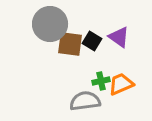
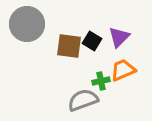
gray circle: moved 23 px left
purple triangle: rotated 40 degrees clockwise
brown square: moved 1 px left, 2 px down
orange trapezoid: moved 2 px right, 14 px up
gray semicircle: moved 2 px left, 1 px up; rotated 12 degrees counterclockwise
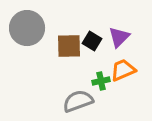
gray circle: moved 4 px down
brown square: rotated 8 degrees counterclockwise
gray semicircle: moved 5 px left, 1 px down
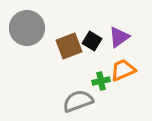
purple triangle: rotated 10 degrees clockwise
brown square: rotated 20 degrees counterclockwise
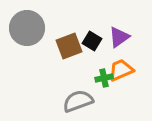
orange trapezoid: moved 2 px left
green cross: moved 3 px right, 3 px up
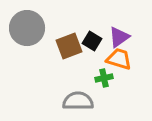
orange trapezoid: moved 2 px left, 11 px up; rotated 40 degrees clockwise
gray semicircle: rotated 20 degrees clockwise
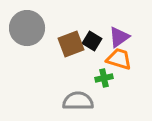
brown square: moved 2 px right, 2 px up
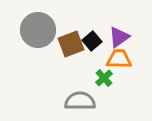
gray circle: moved 11 px right, 2 px down
black square: rotated 18 degrees clockwise
orange trapezoid: rotated 16 degrees counterclockwise
green cross: rotated 30 degrees counterclockwise
gray semicircle: moved 2 px right
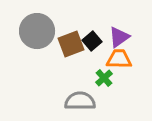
gray circle: moved 1 px left, 1 px down
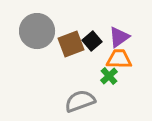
green cross: moved 5 px right, 2 px up
gray semicircle: rotated 20 degrees counterclockwise
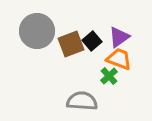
orange trapezoid: rotated 20 degrees clockwise
gray semicircle: moved 2 px right; rotated 24 degrees clockwise
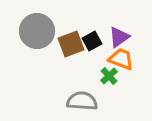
black square: rotated 12 degrees clockwise
orange trapezoid: moved 2 px right
